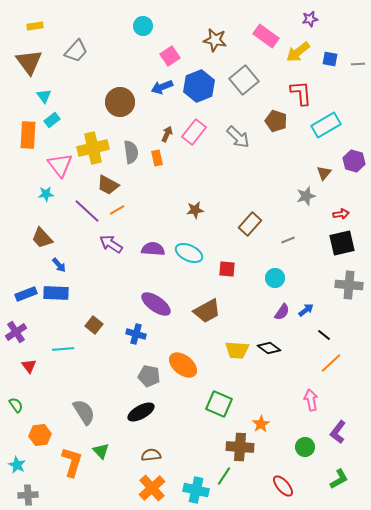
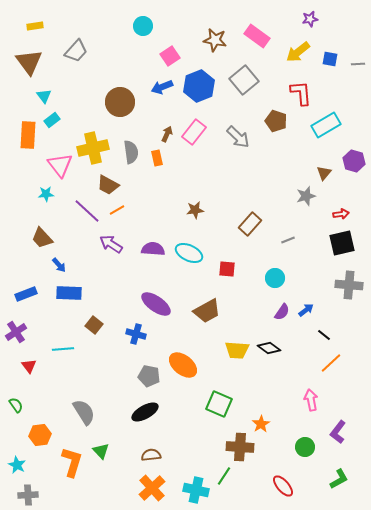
pink rectangle at (266, 36): moved 9 px left
blue rectangle at (56, 293): moved 13 px right
black ellipse at (141, 412): moved 4 px right
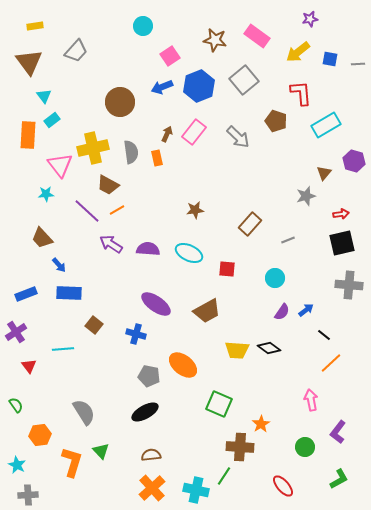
purple semicircle at (153, 249): moved 5 px left
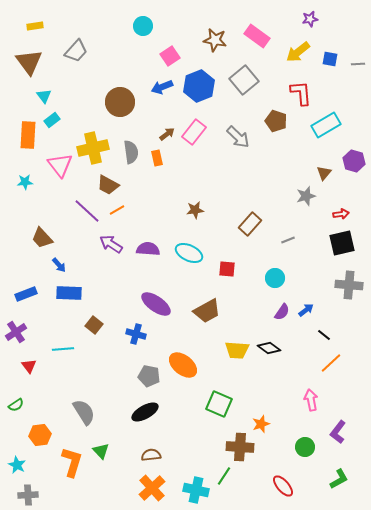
brown arrow at (167, 134): rotated 28 degrees clockwise
cyan star at (46, 194): moved 21 px left, 12 px up
green semicircle at (16, 405): rotated 91 degrees clockwise
orange star at (261, 424): rotated 12 degrees clockwise
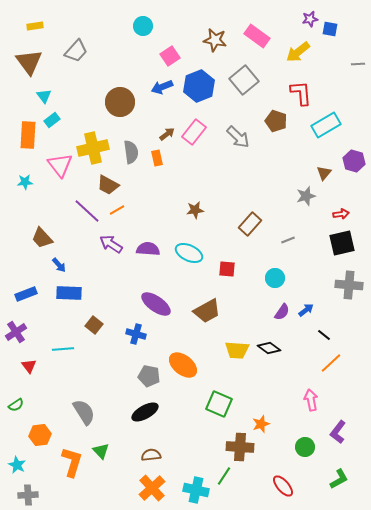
blue square at (330, 59): moved 30 px up
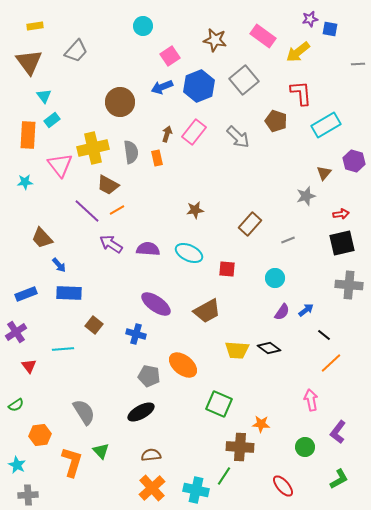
pink rectangle at (257, 36): moved 6 px right
brown arrow at (167, 134): rotated 35 degrees counterclockwise
black ellipse at (145, 412): moved 4 px left
orange star at (261, 424): rotated 24 degrees clockwise
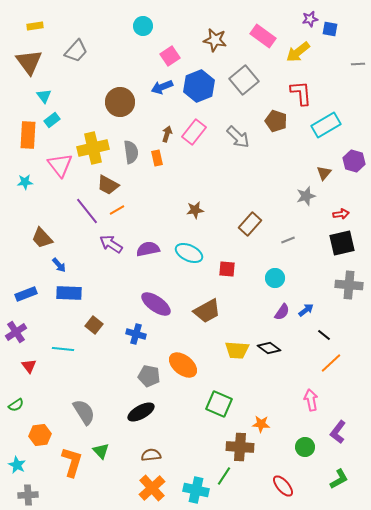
purple line at (87, 211): rotated 8 degrees clockwise
purple semicircle at (148, 249): rotated 15 degrees counterclockwise
cyan line at (63, 349): rotated 10 degrees clockwise
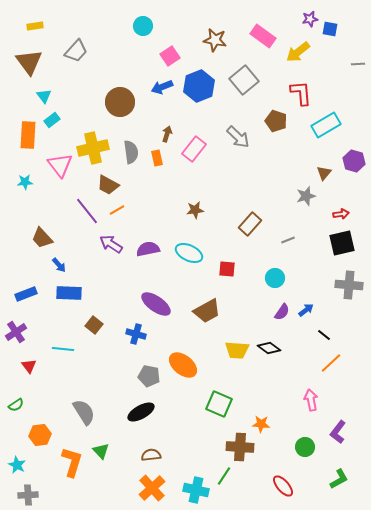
pink rectangle at (194, 132): moved 17 px down
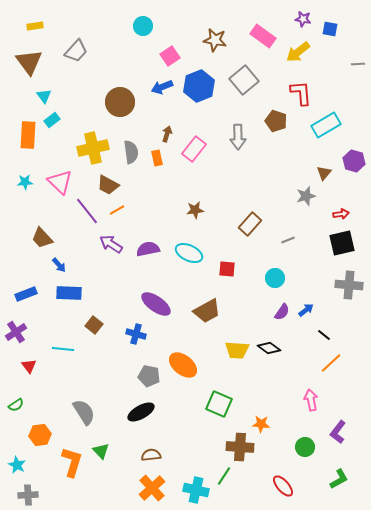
purple star at (310, 19): moved 7 px left; rotated 21 degrees clockwise
gray arrow at (238, 137): rotated 45 degrees clockwise
pink triangle at (60, 165): moved 17 px down; rotated 8 degrees counterclockwise
